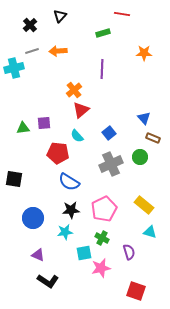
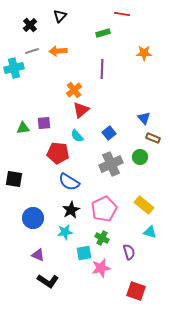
black star: rotated 24 degrees counterclockwise
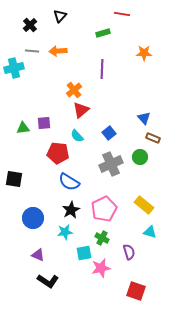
gray line: rotated 24 degrees clockwise
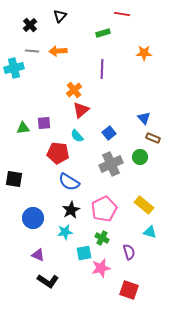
red square: moved 7 px left, 1 px up
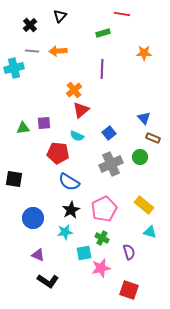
cyan semicircle: rotated 24 degrees counterclockwise
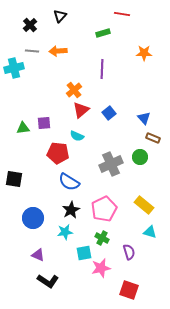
blue square: moved 20 px up
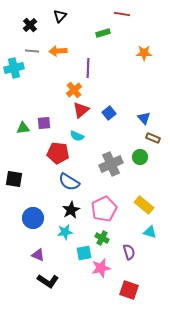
purple line: moved 14 px left, 1 px up
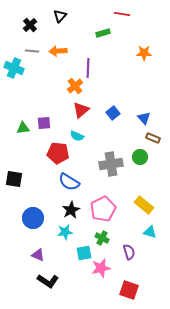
cyan cross: rotated 36 degrees clockwise
orange cross: moved 1 px right, 4 px up
blue square: moved 4 px right
gray cross: rotated 15 degrees clockwise
pink pentagon: moved 1 px left
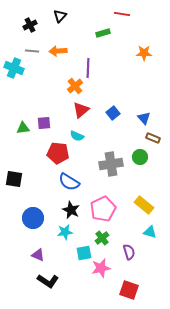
black cross: rotated 16 degrees clockwise
black star: rotated 18 degrees counterclockwise
green cross: rotated 24 degrees clockwise
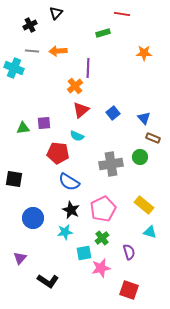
black triangle: moved 4 px left, 3 px up
purple triangle: moved 18 px left, 3 px down; rotated 48 degrees clockwise
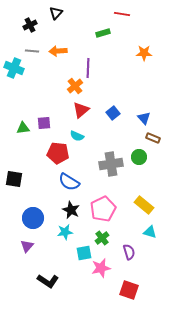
green circle: moved 1 px left
purple triangle: moved 7 px right, 12 px up
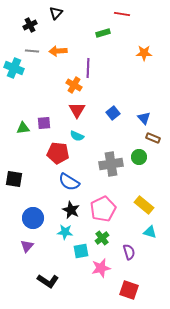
orange cross: moved 1 px left, 1 px up; rotated 21 degrees counterclockwise
red triangle: moved 4 px left; rotated 18 degrees counterclockwise
cyan star: rotated 14 degrees clockwise
cyan square: moved 3 px left, 2 px up
